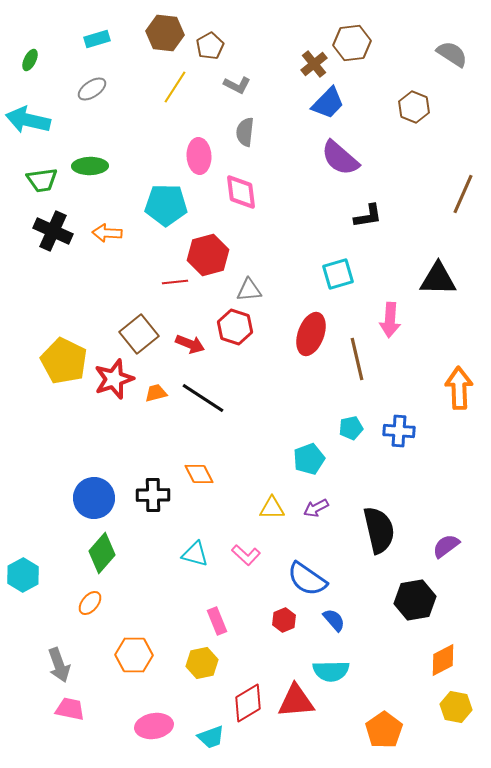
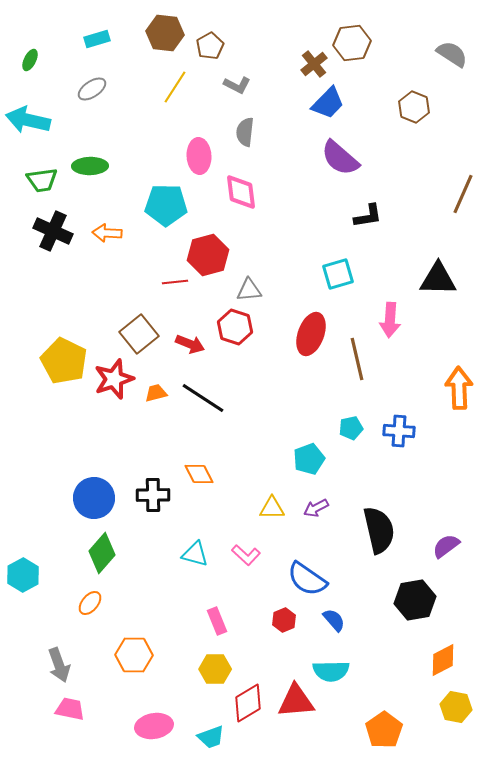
yellow hexagon at (202, 663): moved 13 px right, 6 px down; rotated 12 degrees clockwise
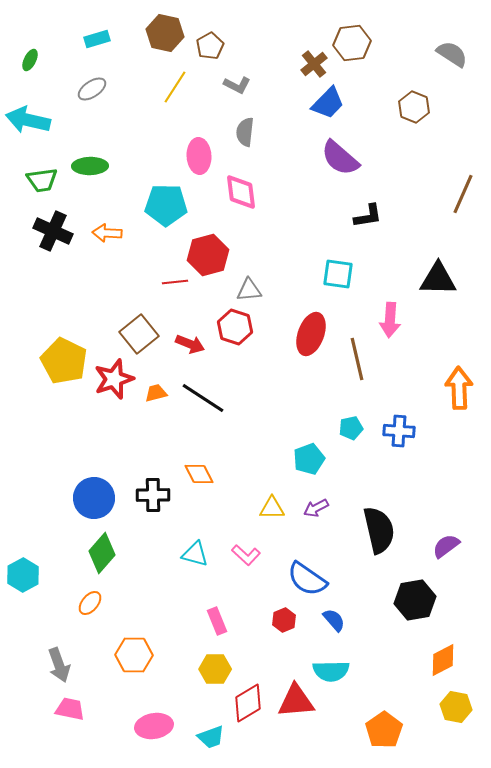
brown hexagon at (165, 33): rotated 6 degrees clockwise
cyan square at (338, 274): rotated 24 degrees clockwise
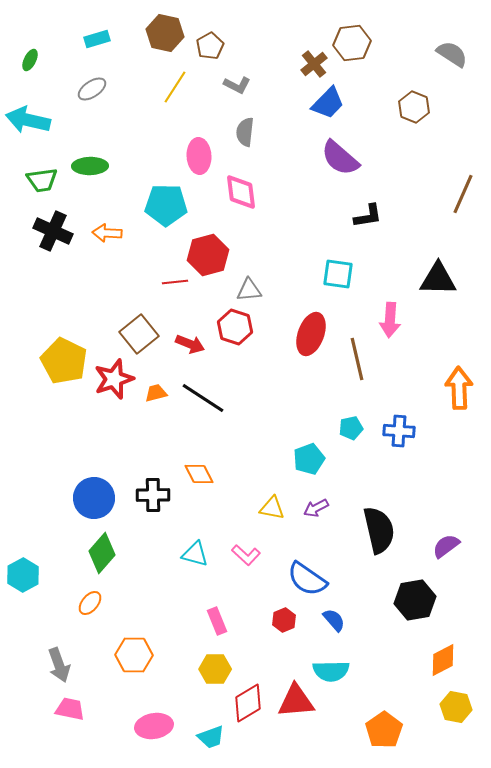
yellow triangle at (272, 508): rotated 12 degrees clockwise
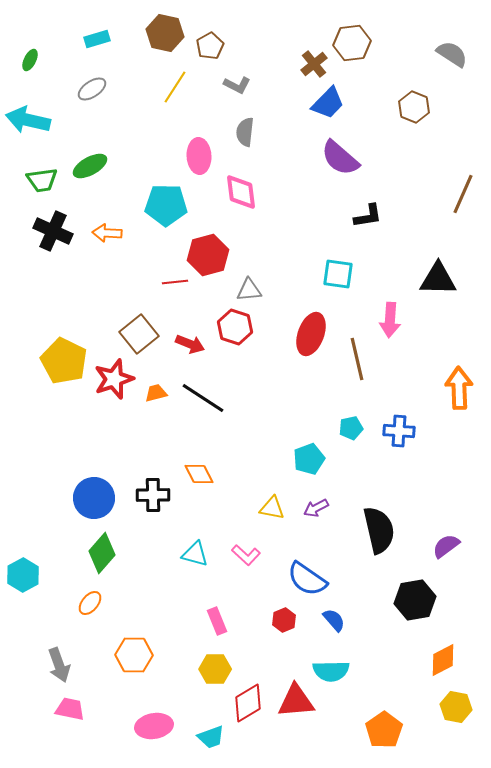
green ellipse at (90, 166): rotated 28 degrees counterclockwise
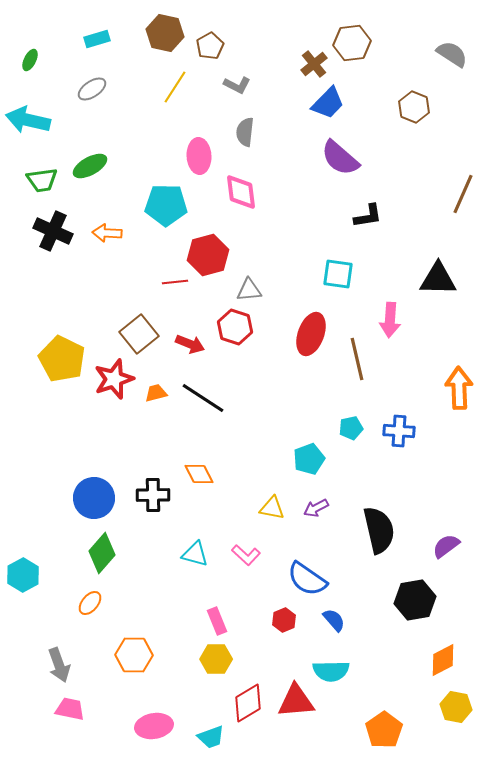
yellow pentagon at (64, 361): moved 2 px left, 2 px up
yellow hexagon at (215, 669): moved 1 px right, 10 px up
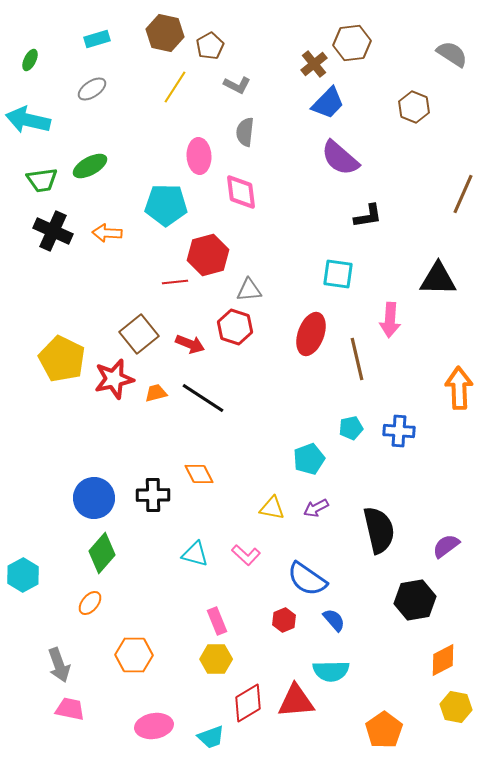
red star at (114, 379): rotated 6 degrees clockwise
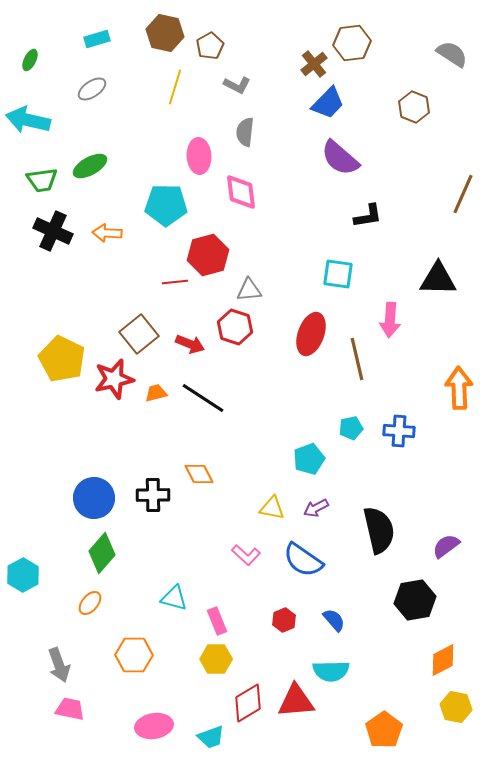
yellow line at (175, 87): rotated 16 degrees counterclockwise
cyan triangle at (195, 554): moved 21 px left, 44 px down
blue semicircle at (307, 579): moved 4 px left, 19 px up
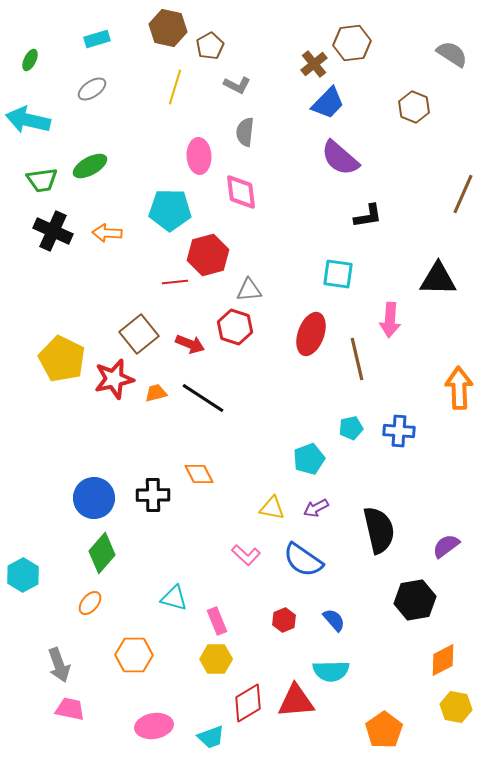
brown hexagon at (165, 33): moved 3 px right, 5 px up
cyan pentagon at (166, 205): moved 4 px right, 5 px down
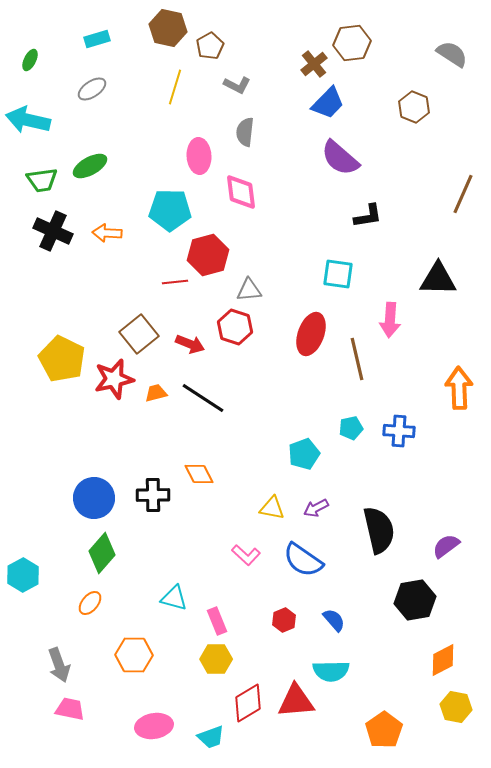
cyan pentagon at (309, 459): moved 5 px left, 5 px up
